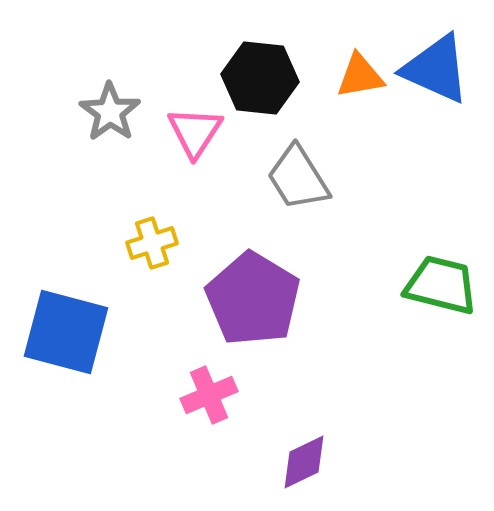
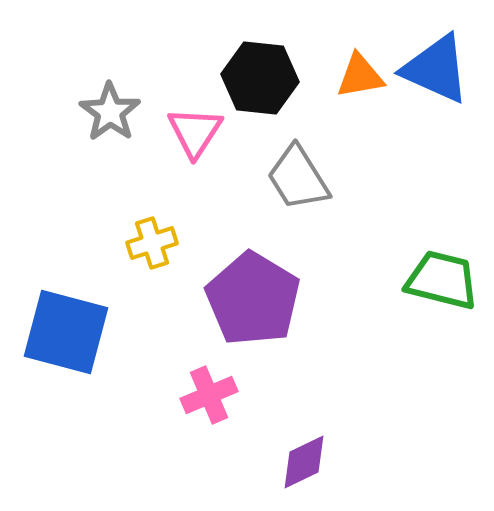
green trapezoid: moved 1 px right, 5 px up
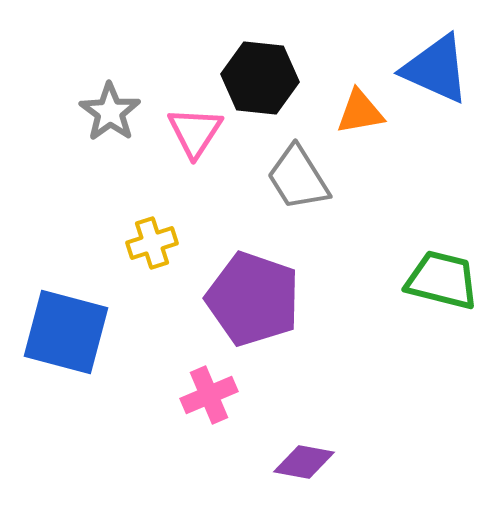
orange triangle: moved 36 px down
purple pentagon: rotated 12 degrees counterclockwise
purple diamond: rotated 36 degrees clockwise
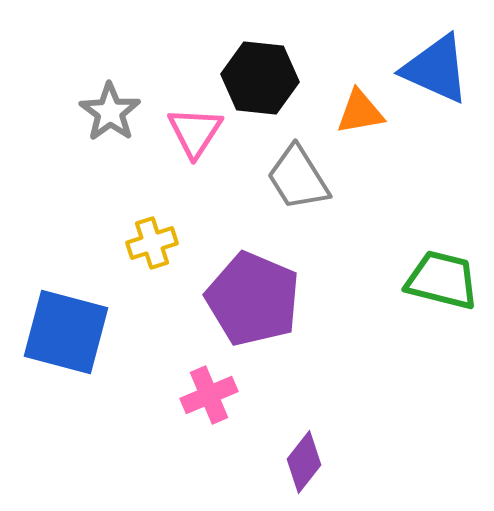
purple pentagon: rotated 4 degrees clockwise
purple diamond: rotated 62 degrees counterclockwise
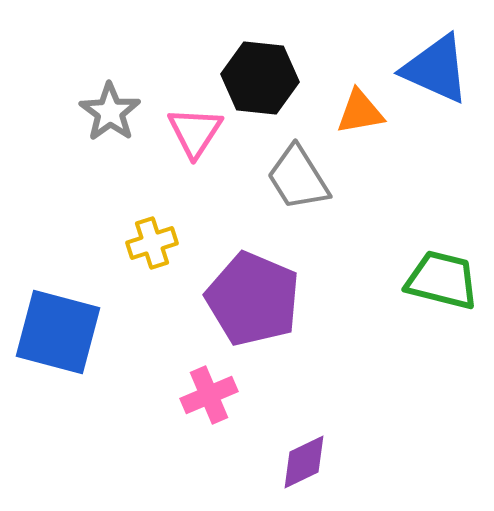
blue square: moved 8 px left
purple diamond: rotated 26 degrees clockwise
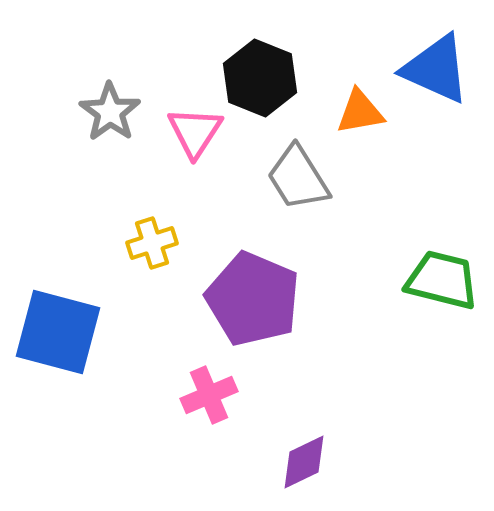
black hexagon: rotated 16 degrees clockwise
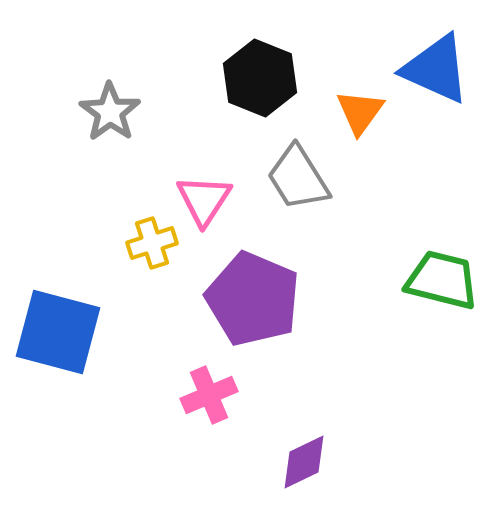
orange triangle: rotated 44 degrees counterclockwise
pink triangle: moved 9 px right, 68 px down
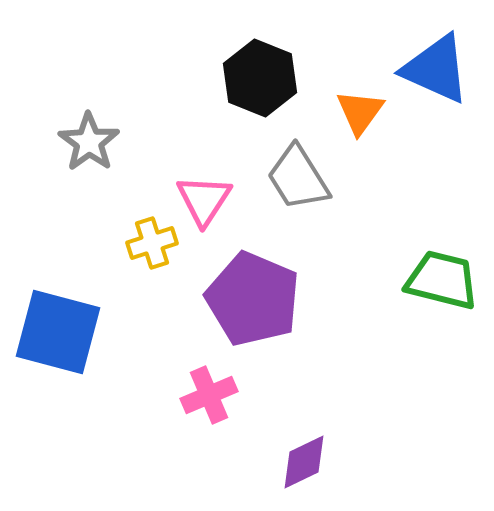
gray star: moved 21 px left, 30 px down
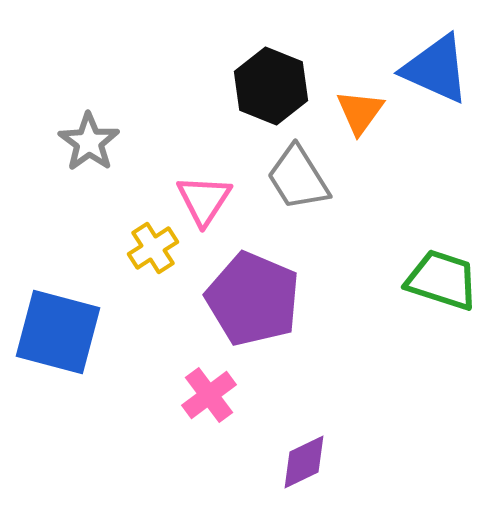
black hexagon: moved 11 px right, 8 px down
yellow cross: moved 1 px right, 5 px down; rotated 15 degrees counterclockwise
green trapezoid: rotated 4 degrees clockwise
pink cross: rotated 14 degrees counterclockwise
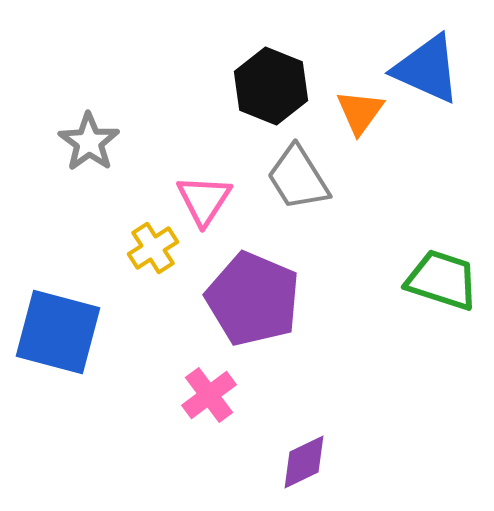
blue triangle: moved 9 px left
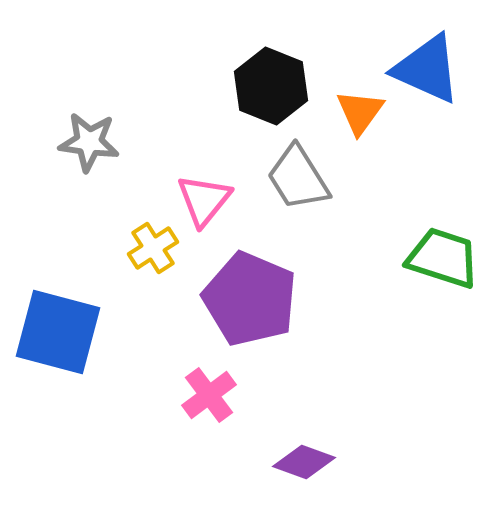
gray star: rotated 28 degrees counterclockwise
pink triangle: rotated 6 degrees clockwise
green trapezoid: moved 1 px right, 22 px up
purple pentagon: moved 3 px left
purple diamond: rotated 46 degrees clockwise
